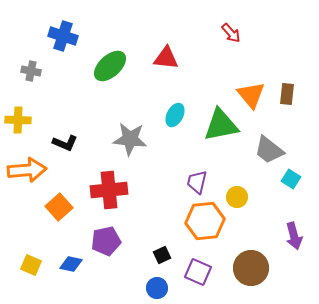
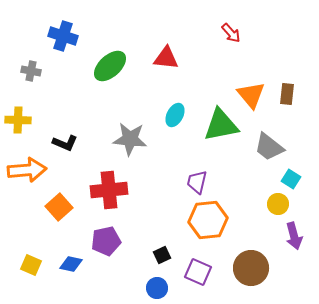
gray trapezoid: moved 3 px up
yellow circle: moved 41 px right, 7 px down
orange hexagon: moved 3 px right, 1 px up
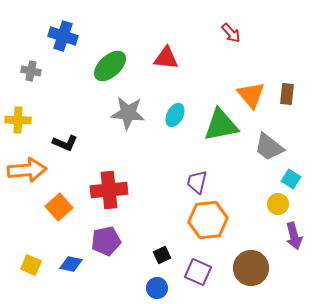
gray star: moved 2 px left, 26 px up
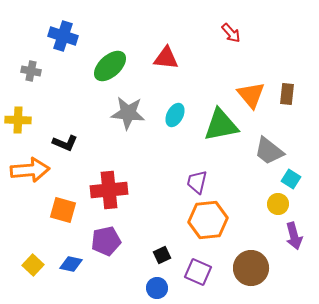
gray trapezoid: moved 4 px down
orange arrow: moved 3 px right
orange square: moved 4 px right, 3 px down; rotated 32 degrees counterclockwise
yellow square: moved 2 px right; rotated 20 degrees clockwise
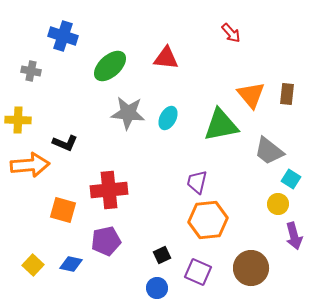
cyan ellipse: moved 7 px left, 3 px down
orange arrow: moved 5 px up
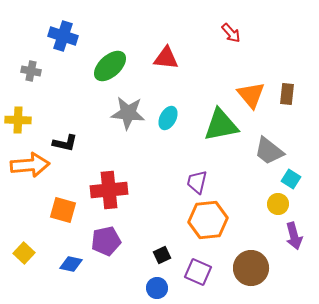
black L-shape: rotated 10 degrees counterclockwise
yellow square: moved 9 px left, 12 px up
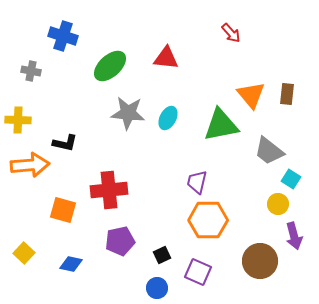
orange hexagon: rotated 6 degrees clockwise
purple pentagon: moved 14 px right
brown circle: moved 9 px right, 7 px up
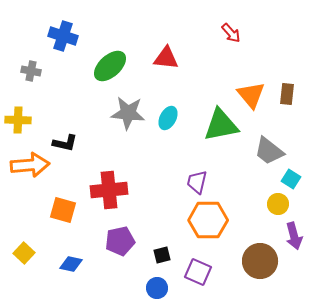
black square: rotated 12 degrees clockwise
